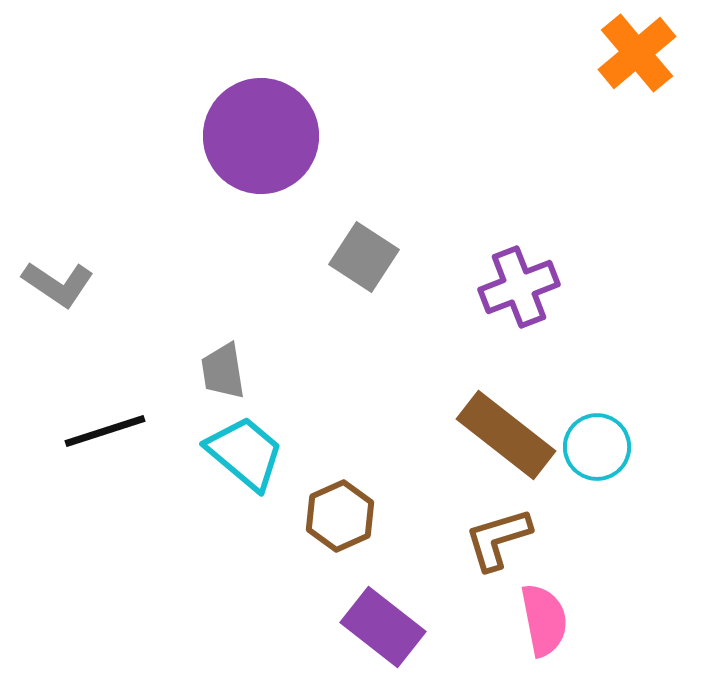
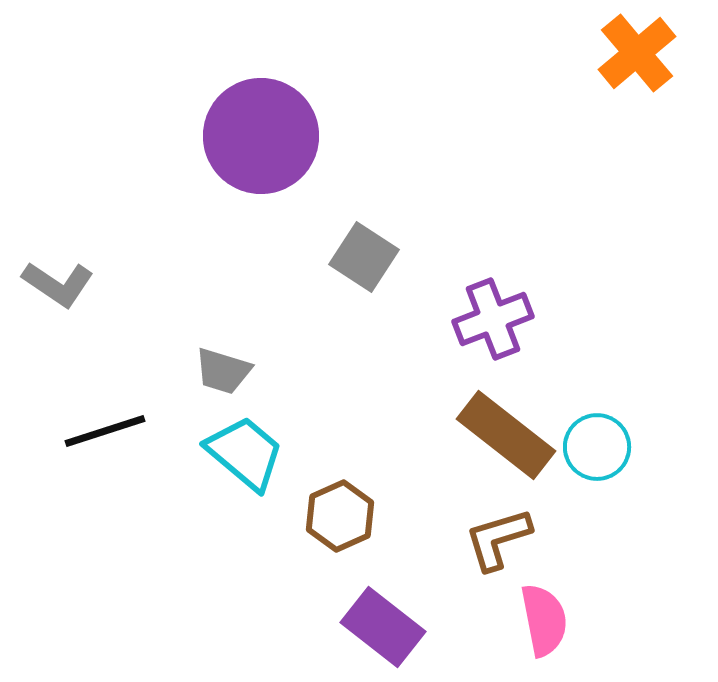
purple cross: moved 26 px left, 32 px down
gray trapezoid: rotated 64 degrees counterclockwise
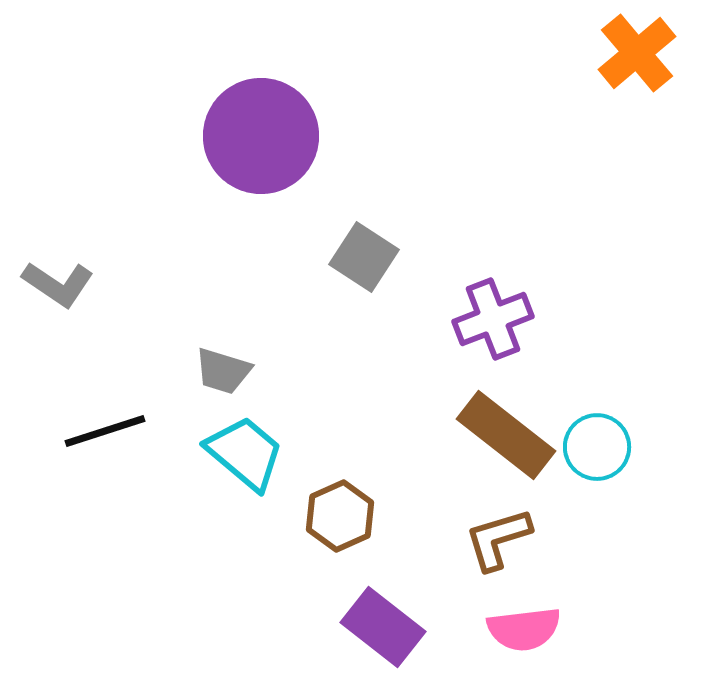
pink semicircle: moved 20 px left, 9 px down; rotated 94 degrees clockwise
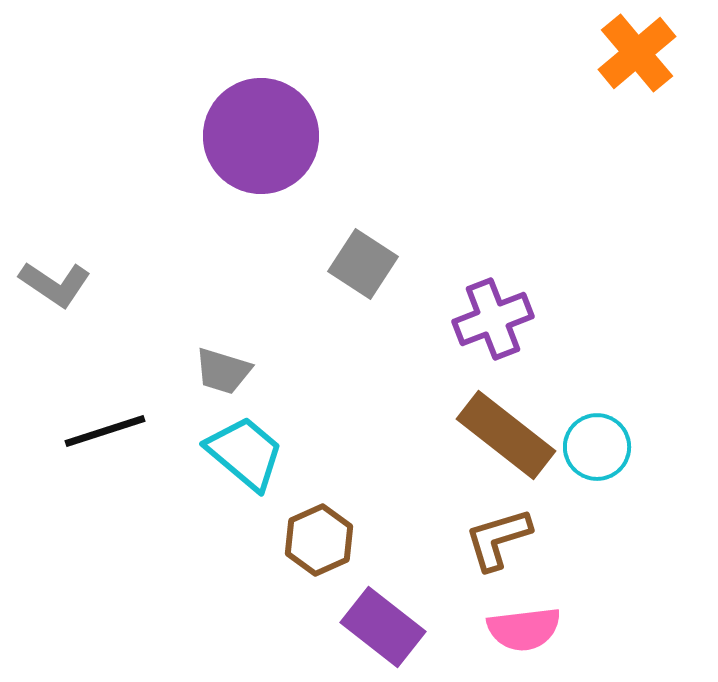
gray square: moved 1 px left, 7 px down
gray L-shape: moved 3 px left
brown hexagon: moved 21 px left, 24 px down
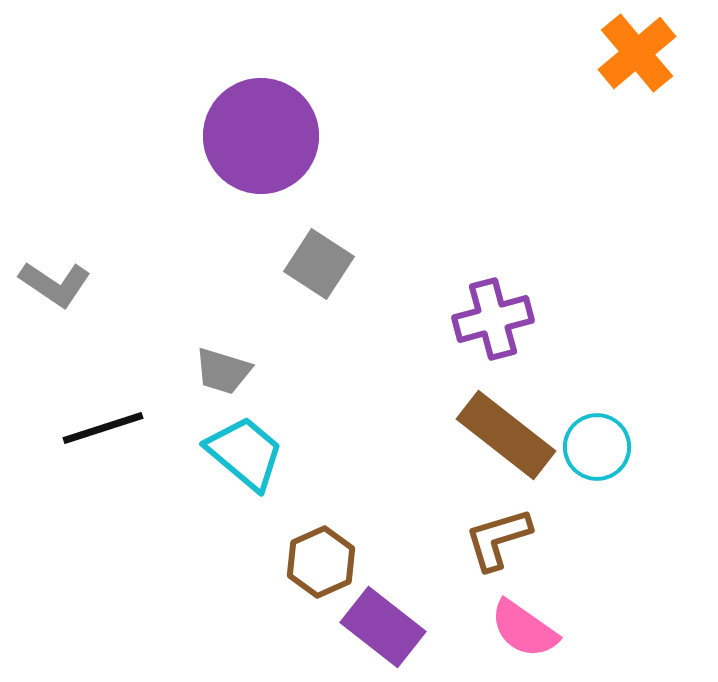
gray square: moved 44 px left
purple cross: rotated 6 degrees clockwise
black line: moved 2 px left, 3 px up
brown hexagon: moved 2 px right, 22 px down
pink semicircle: rotated 42 degrees clockwise
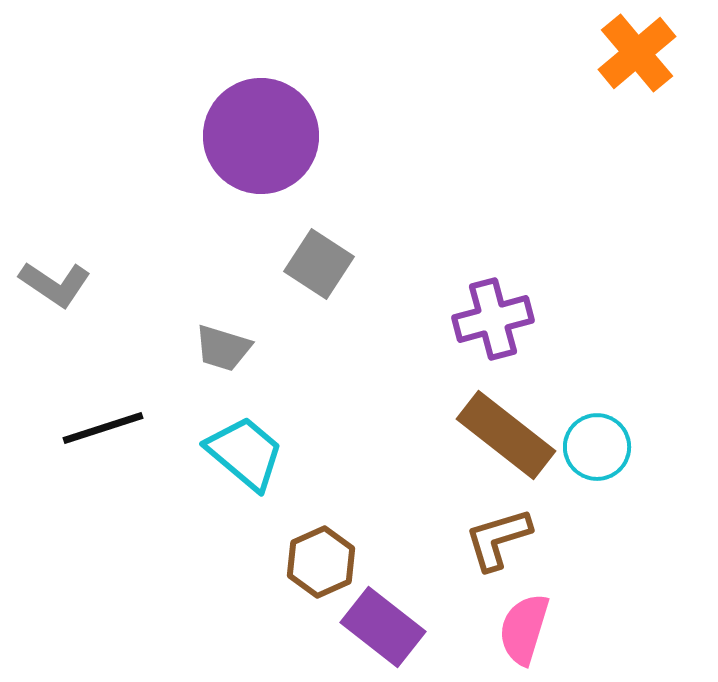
gray trapezoid: moved 23 px up
pink semicircle: rotated 72 degrees clockwise
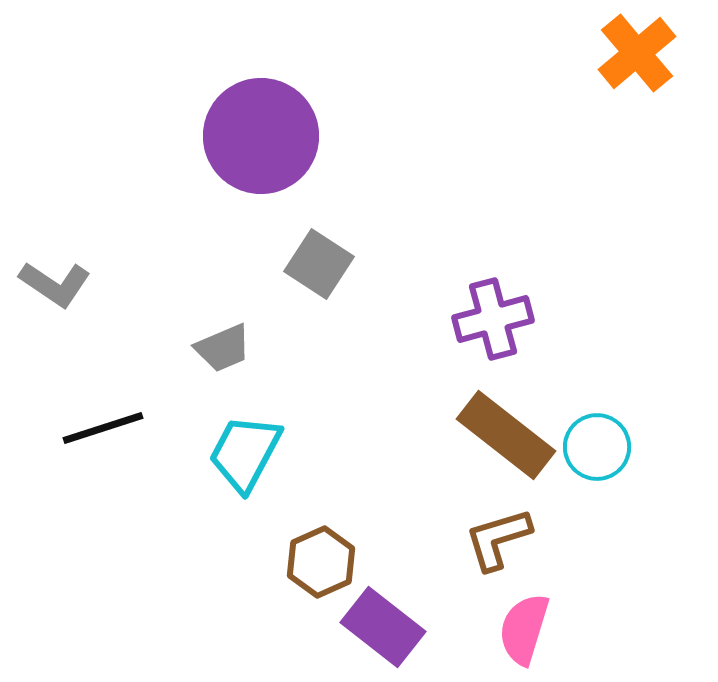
gray trapezoid: rotated 40 degrees counterclockwise
cyan trapezoid: rotated 102 degrees counterclockwise
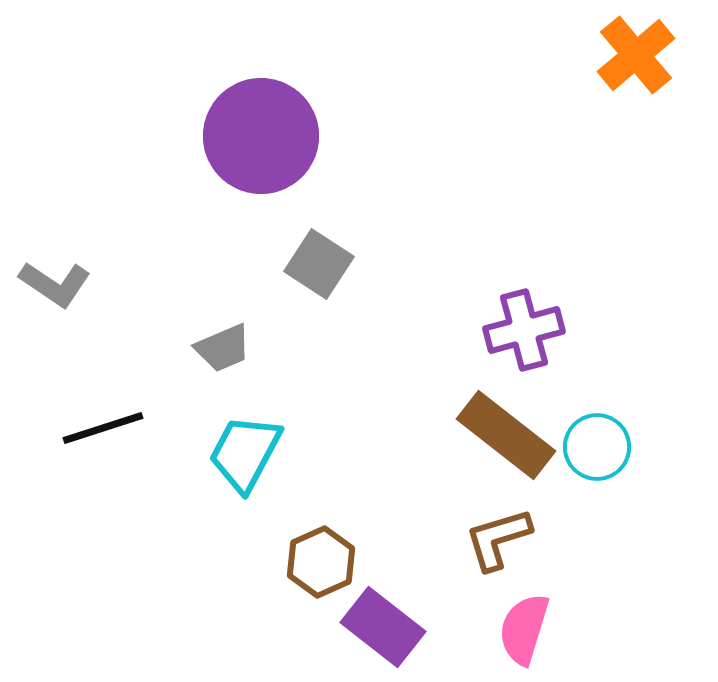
orange cross: moved 1 px left, 2 px down
purple cross: moved 31 px right, 11 px down
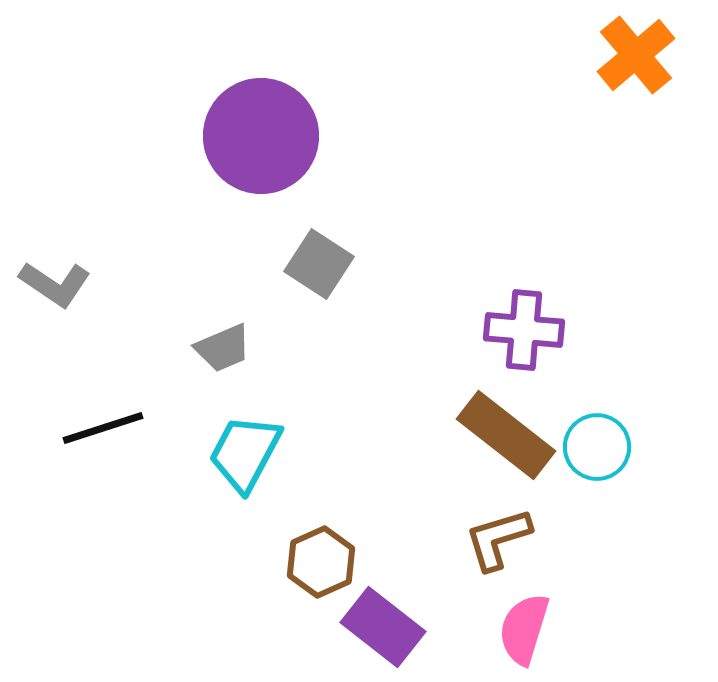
purple cross: rotated 20 degrees clockwise
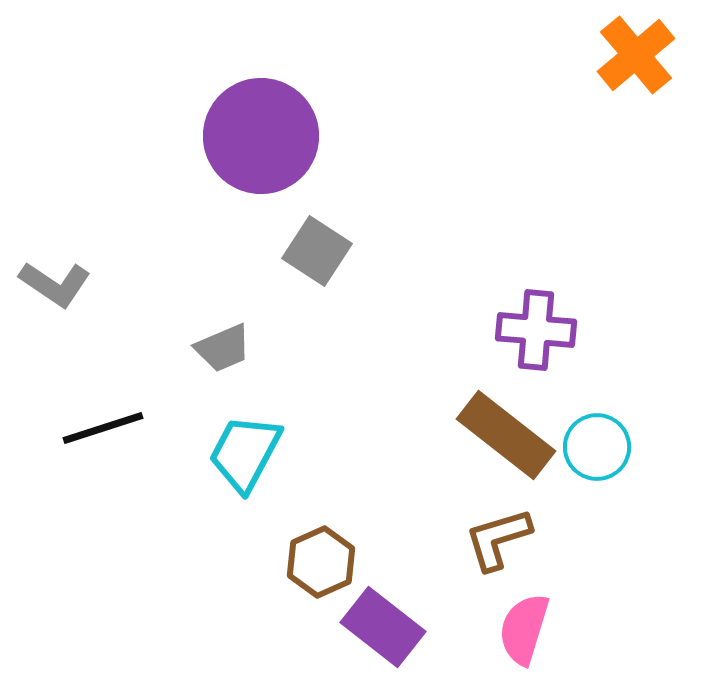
gray square: moved 2 px left, 13 px up
purple cross: moved 12 px right
